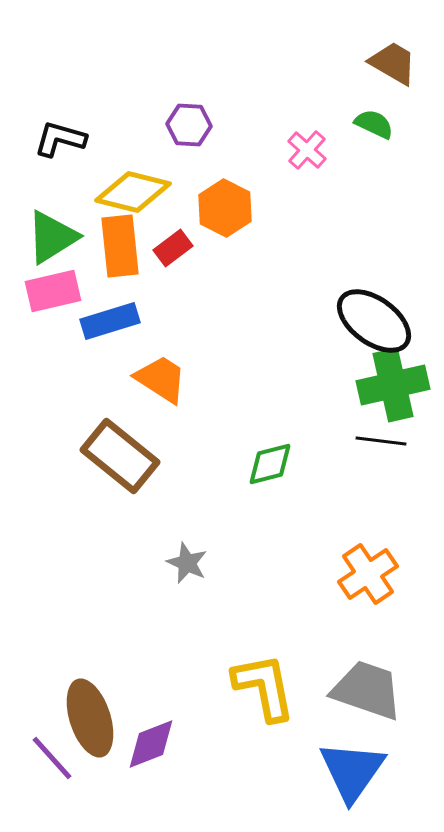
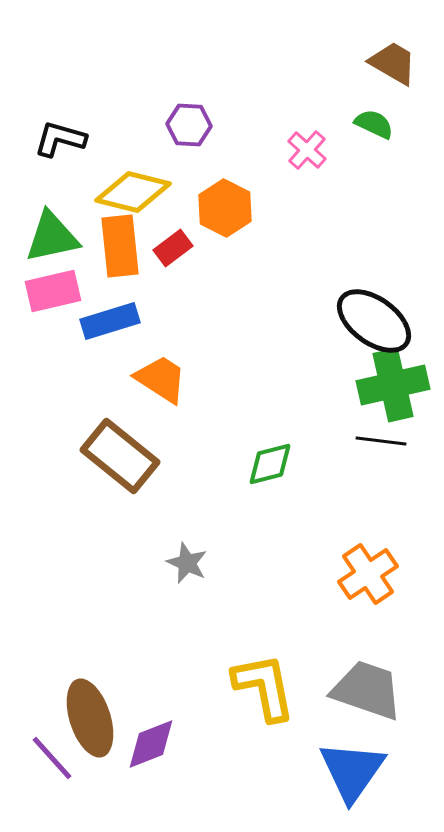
green triangle: rotated 20 degrees clockwise
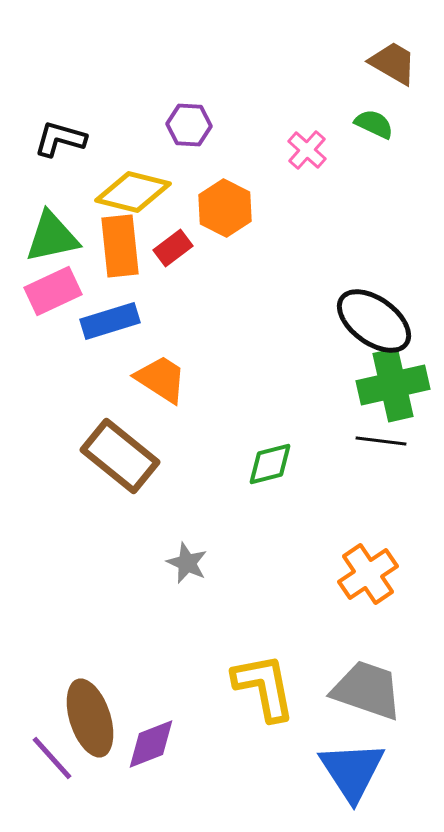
pink rectangle: rotated 12 degrees counterclockwise
blue triangle: rotated 8 degrees counterclockwise
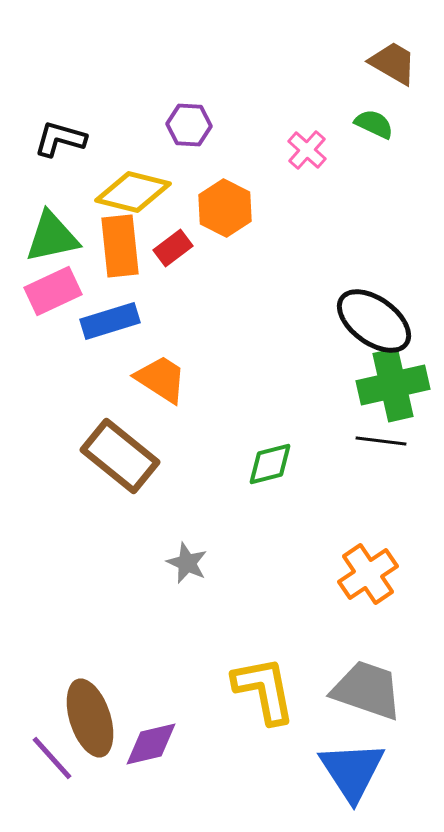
yellow L-shape: moved 3 px down
purple diamond: rotated 8 degrees clockwise
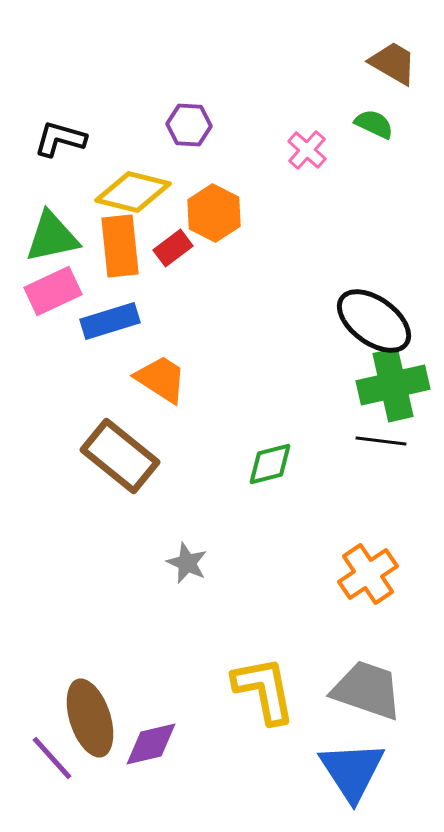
orange hexagon: moved 11 px left, 5 px down
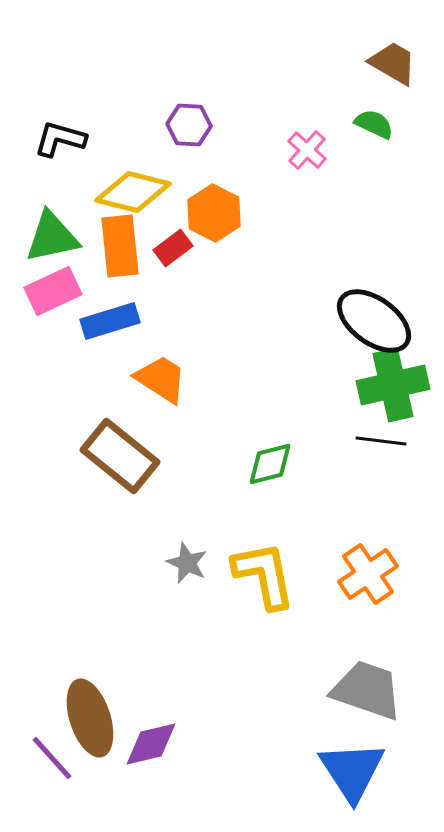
yellow L-shape: moved 115 px up
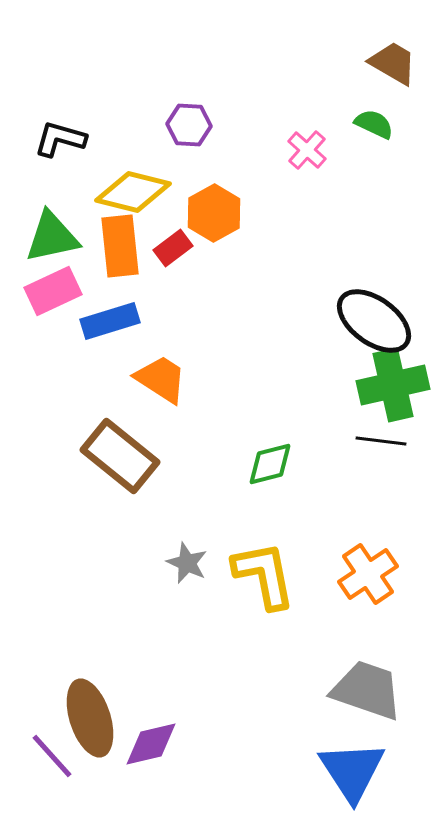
orange hexagon: rotated 4 degrees clockwise
purple line: moved 2 px up
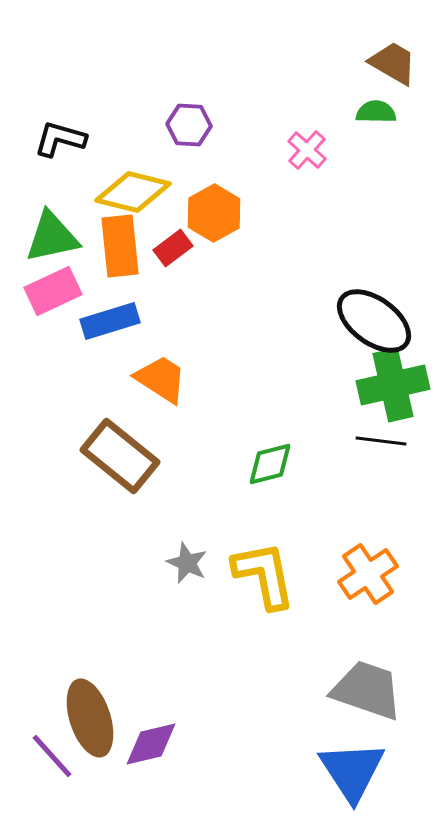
green semicircle: moved 2 px right, 12 px up; rotated 24 degrees counterclockwise
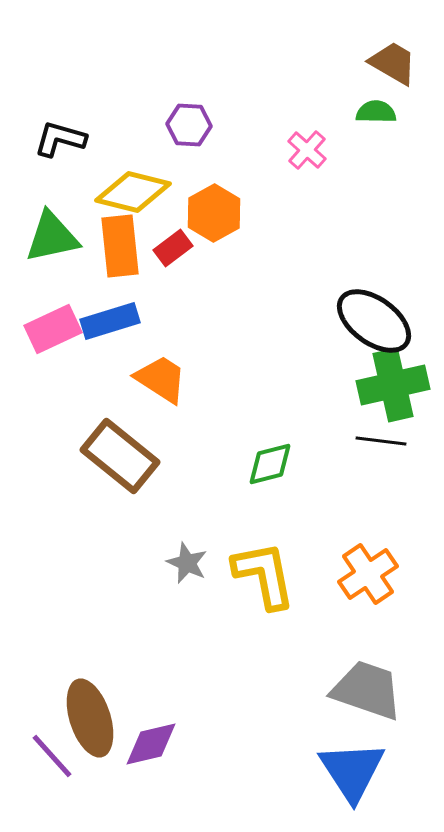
pink rectangle: moved 38 px down
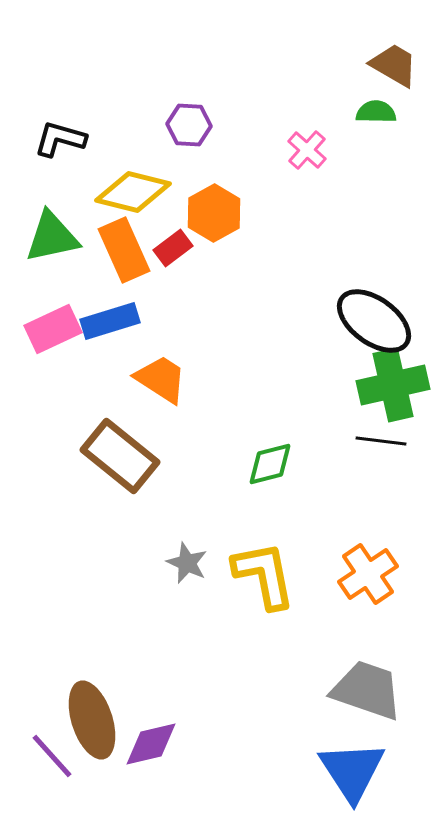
brown trapezoid: moved 1 px right, 2 px down
orange rectangle: moved 4 px right, 4 px down; rotated 18 degrees counterclockwise
brown ellipse: moved 2 px right, 2 px down
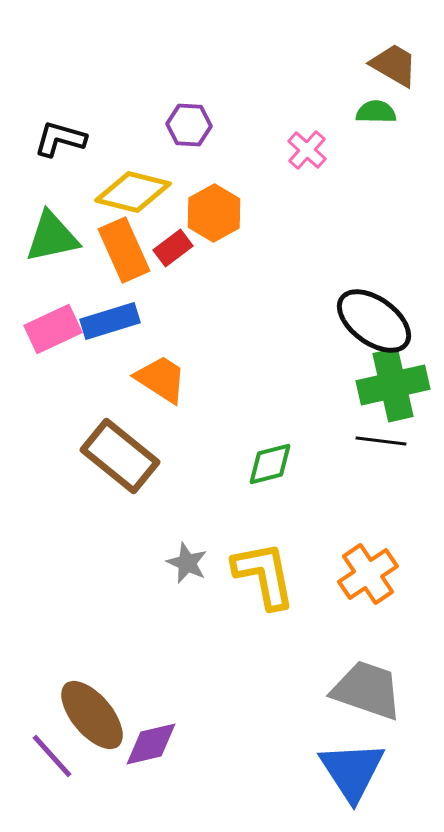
brown ellipse: moved 5 px up; rotated 22 degrees counterclockwise
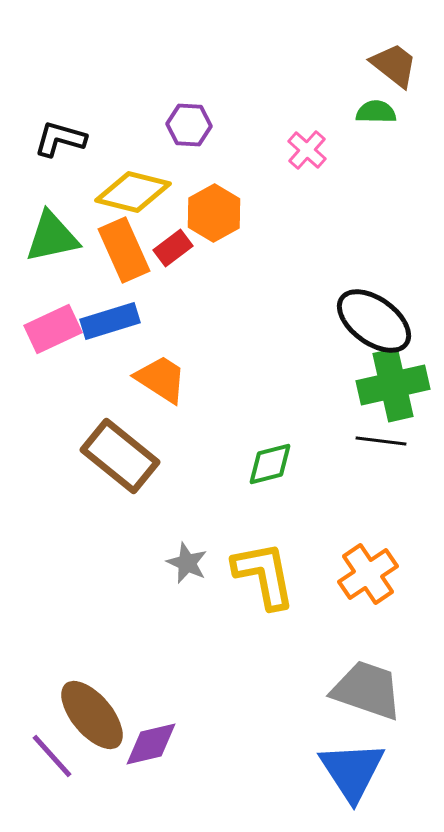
brown trapezoid: rotated 8 degrees clockwise
